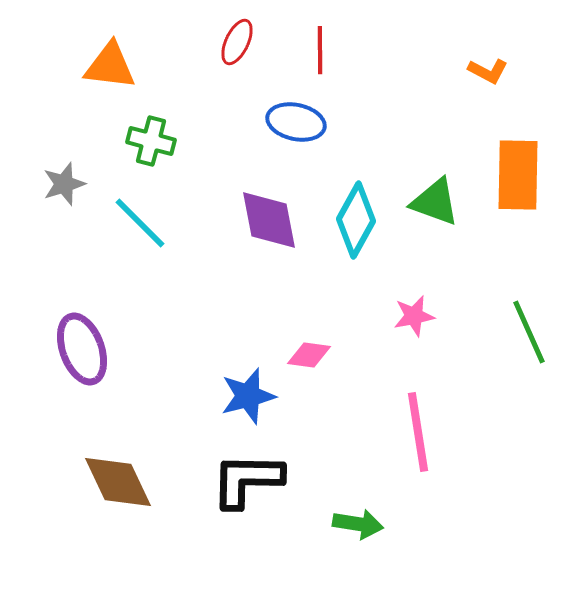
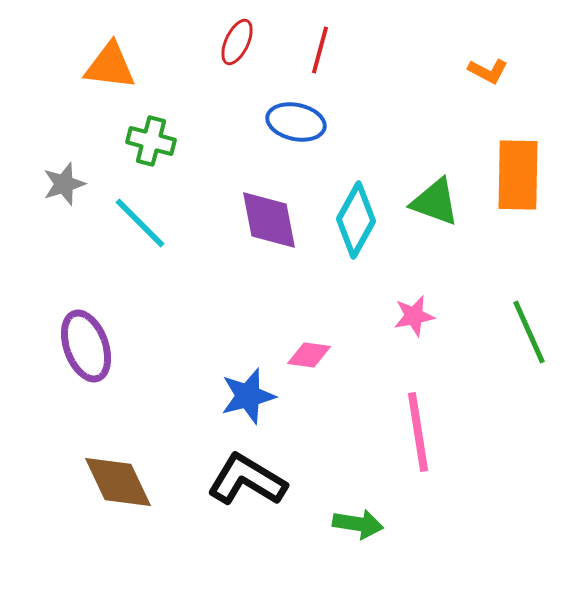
red line: rotated 15 degrees clockwise
purple ellipse: moved 4 px right, 3 px up
black L-shape: rotated 30 degrees clockwise
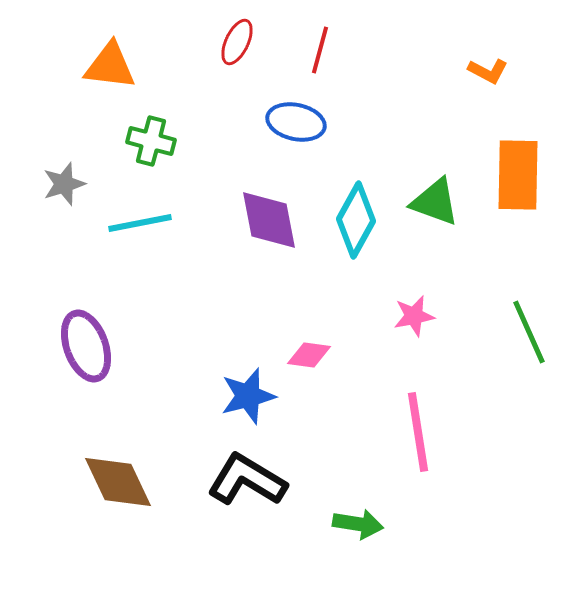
cyan line: rotated 56 degrees counterclockwise
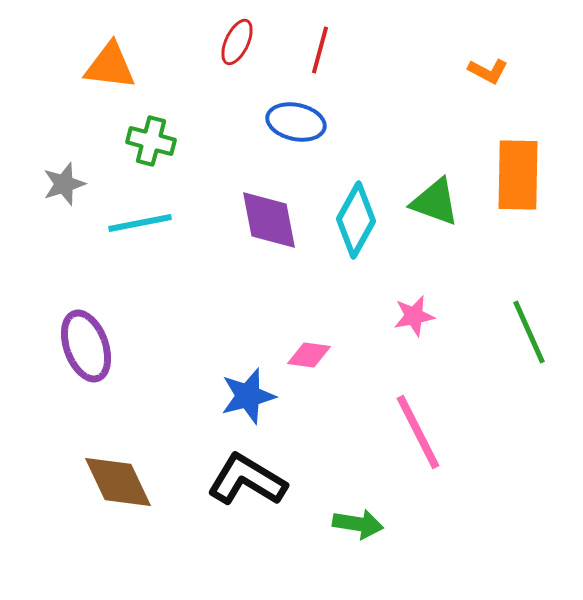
pink line: rotated 18 degrees counterclockwise
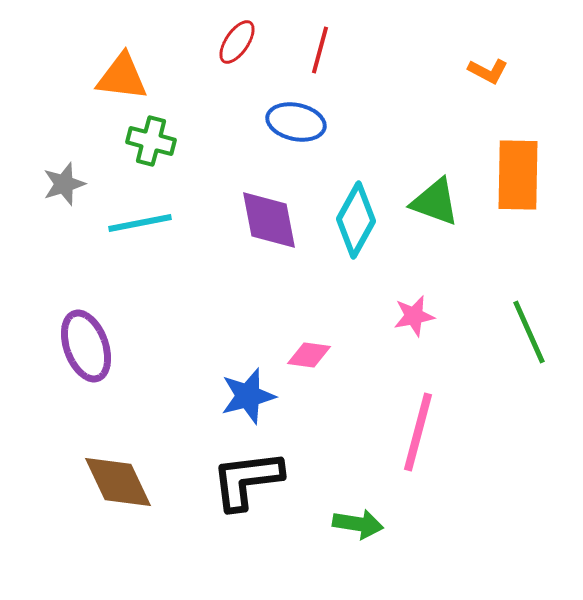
red ellipse: rotated 9 degrees clockwise
orange triangle: moved 12 px right, 11 px down
pink line: rotated 42 degrees clockwise
black L-shape: rotated 38 degrees counterclockwise
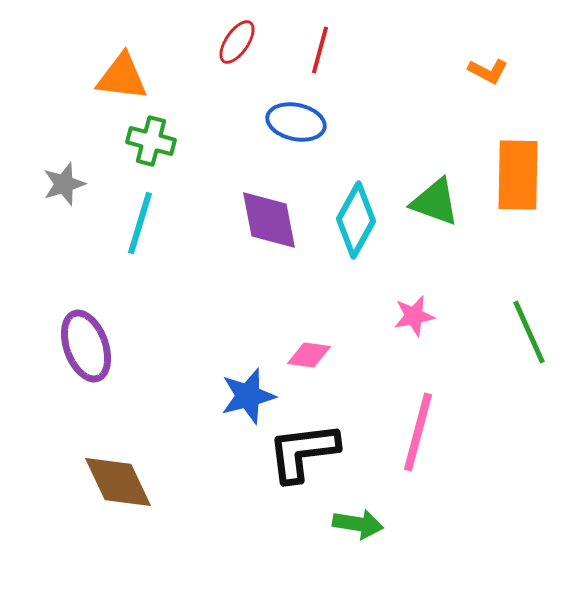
cyan line: rotated 62 degrees counterclockwise
black L-shape: moved 56 px right, 28 px up
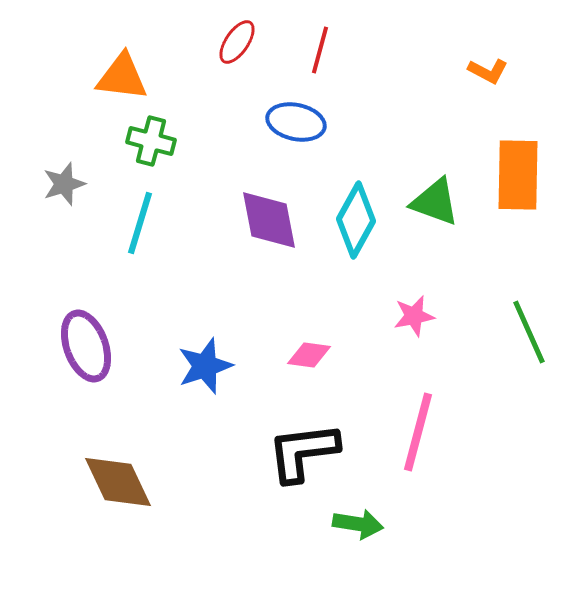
blue star: moved 43 px left, 30 px up; rotated 4 degrees counterclockwise
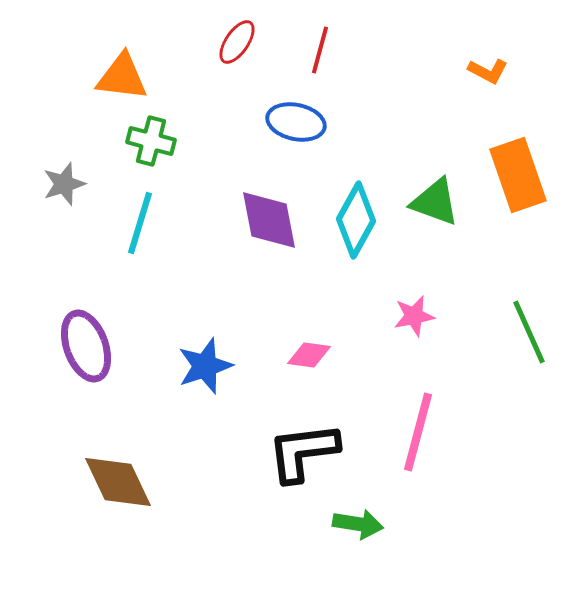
orange rectangle: rotated 20 degrees counterclockwise
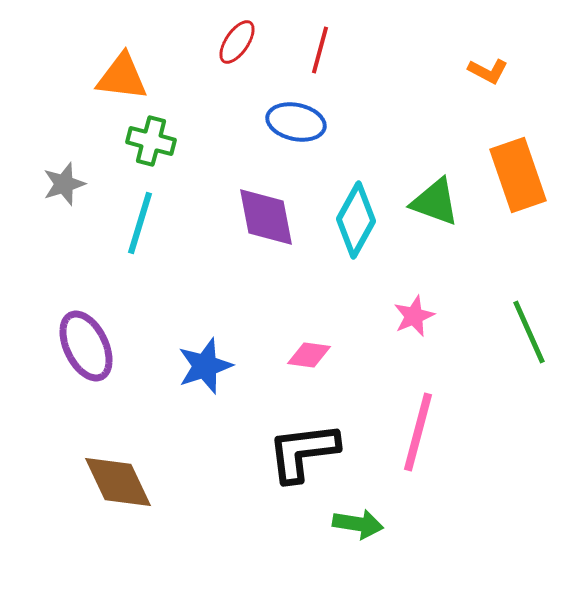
purple diamond: moved 3 px left, 3 px up
pink star: rotated 12 degrees counterclockwise
purple ellipse: rotated 6 degrees counterclockwise
